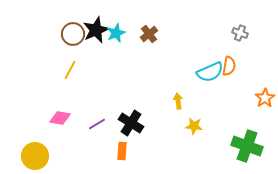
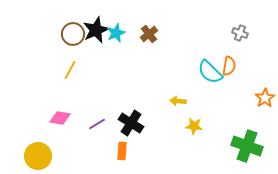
cyan semicircle: rotated 68 degrees clockwise
yellow arrow: rotated 77 degrees counterclockwise
yellow circle: moved 3 px right
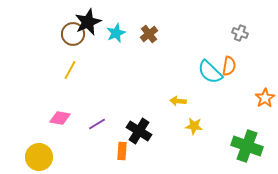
black star: moved 8 px left, 8 px up
black cross: moved 8 px right, 8 px down
yellow circle: moved 1 px right, 1 px down
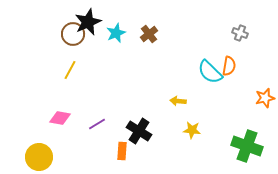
orange star: rotated 18 degrees clockwise
yellow star: moved 2 px left, 4 px down
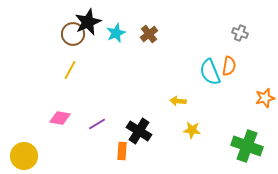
cyan semicircle: rotated 24 degrees clockwise
yellow circle: moved 15 px left, 1 px up
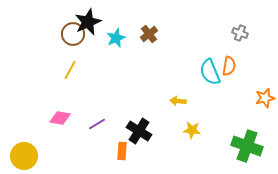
cyan star: moved 5 px down
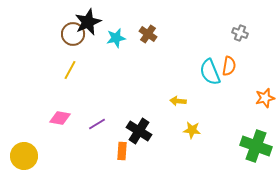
brown cross: moved 1 px left; rotated 18 degrees counterclockwise
cyan star: rotated 12 degrees clockwise
green cross: moved 9 px right
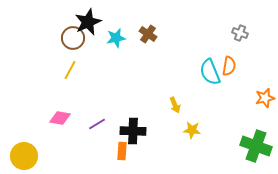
brown circle: moved 4 px down
yellow arrow: moved 3 px left, 4 px down; rotated 119 degrees counterclockwise
black cross: moved 6 px left; rotated 30 degrees counterclockwise
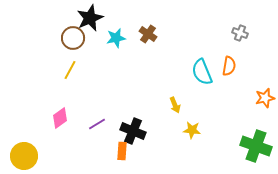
black star: moved 2 px right, 4 px up
cyan semicircle: moved 8 px left
pink diamond: rotated 45 degrees counterclockwise
black cross: rotated 20 degrees clockwise
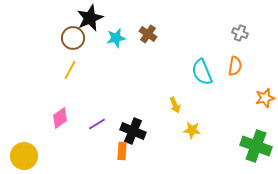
orange semicircle: moved 6 px right
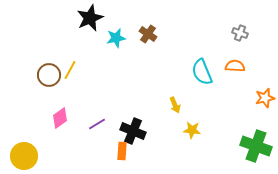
brown circle: moved 24 px left, 37 px down
orange semicircle: rotated 96 degrees counterclockwise
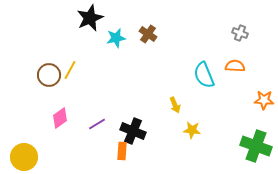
cyan semicircle: moved 2 px right, 3 px down
orange star: moved 1 px left, 2 px down; rotated 18 degrees clockwise
yellow circle: moved 1 px down
